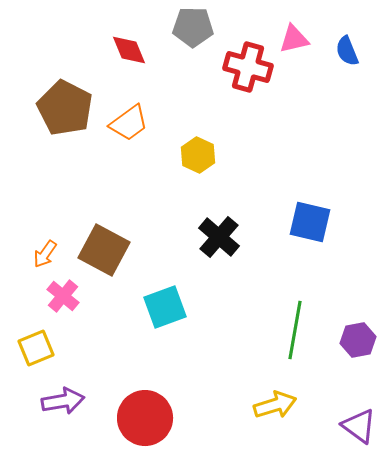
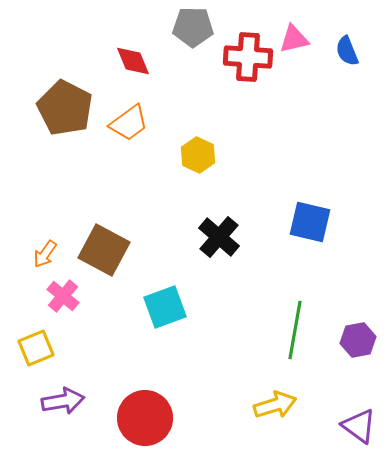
red diamond: moved 4 px right, 11 px down
red cross: moved 10 px up; rotated 12 degrees counterclockwise
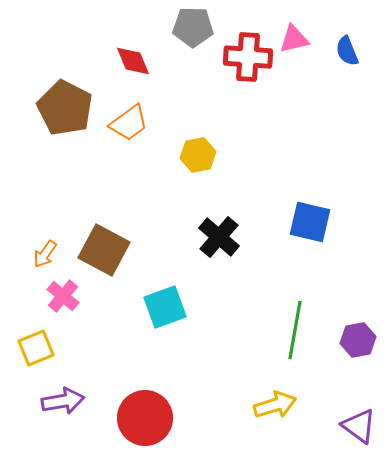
yellow hexagon: rotated 24 degrees clockwise
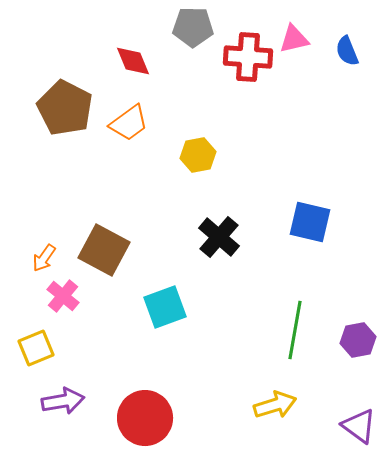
orange arrow: moved 1 px left, 4 px down
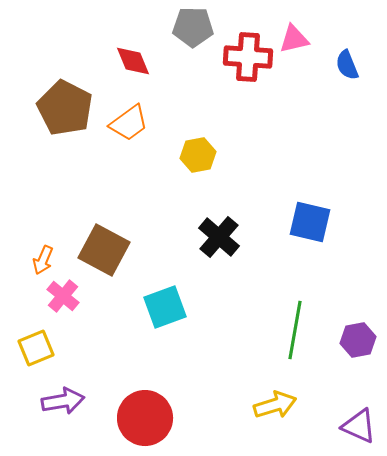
blue semicircle: moved 14 px down
orange arrow: moved 1 px left, 2 px down; rotated 12 degrees counterclockwise
purple triangle: rotated 12 degrees counterclockwise
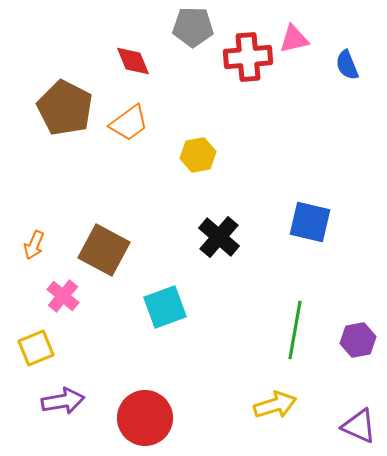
red cross: rotated 9 degrees counterclockwise
orange arrow: moved 9 px left, 15 px up
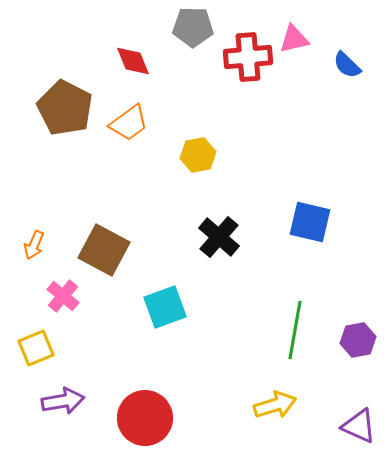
blue semicircle: rotated 24 degrees counterclockwise
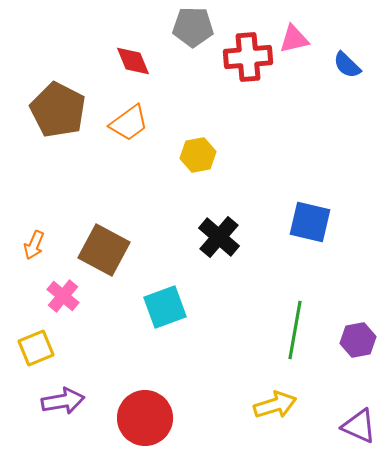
brown pentagon: moved 7 px left, 2 px down
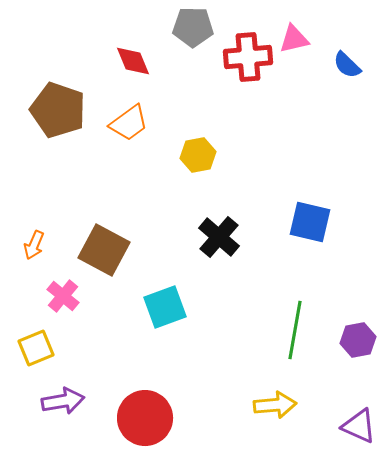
brown pentagon: rotated 8 degrees counterclockwise
yellow arrow: rotated 12 degrees clockwise
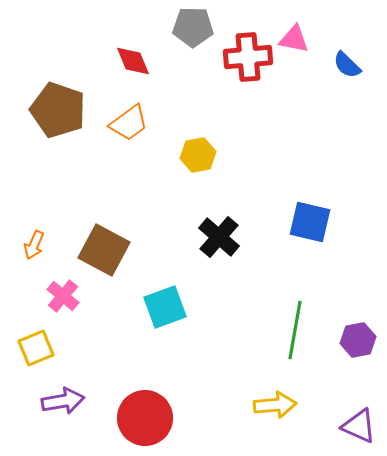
pink triangle: rotated 24 degrees clockwise
